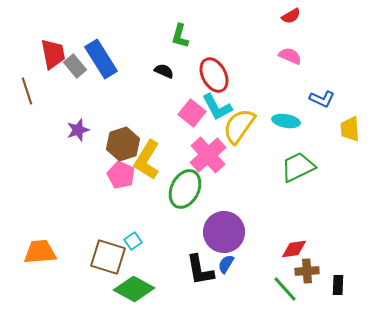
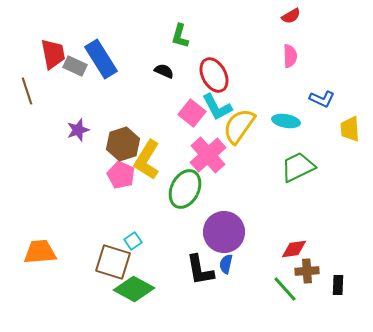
pink semicircle: rotated 65 degrees clockwise
gray rectangle: rotated 25 degrees counterclockwise
brown square: moved 5 px right, 5 px down
blue semicircle: rotated 18 degrees counterclockwise
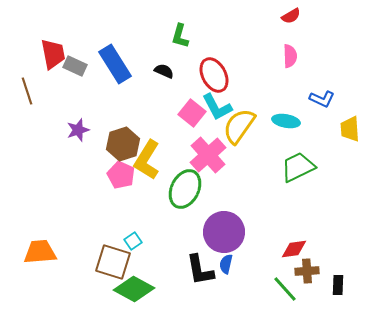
blue rectangle: moved 14 px right, 5 px down
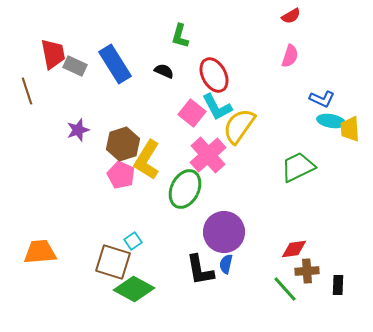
pink semicircle: rotated 20 degrees clockwise
cyan ellipse: moved 45 px right
